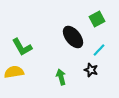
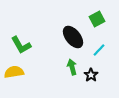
green L-shape: moved 1 px left, 2 px up
black star: moved 5 px down; rotated 16 degrees clockwise
green arrow: moved 11 px right, 10 px up
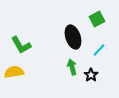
black ellipse: rotated 20 degrees clockwise
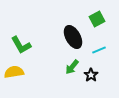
black ellipse: rotated 10 degrees counterclockwise
cyan line: rotated 24 degrees clockwise
green arrow: rotated 126 degrees counterclockwise
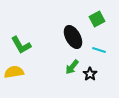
cyan line: rotated 40 degrees clockwise
black star: moved 1 px left, 1 px up
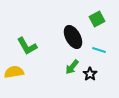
green L-shape: moved 6 px right, 1 px down
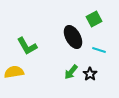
green square: moved 3 px left
green arrow: moved 1 px left, 5 px down
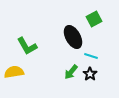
cyan line: moved 8 px left, 6 px down
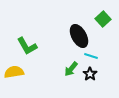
green square: moved 9 px right; rotated 14 degrees counterclockwise
black ellipse: moved 6 px right, 1 px up
green arrow: moved 3 px up
